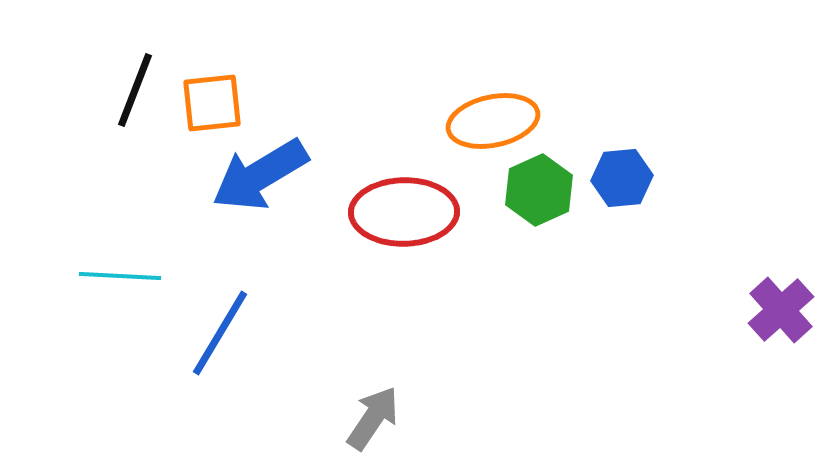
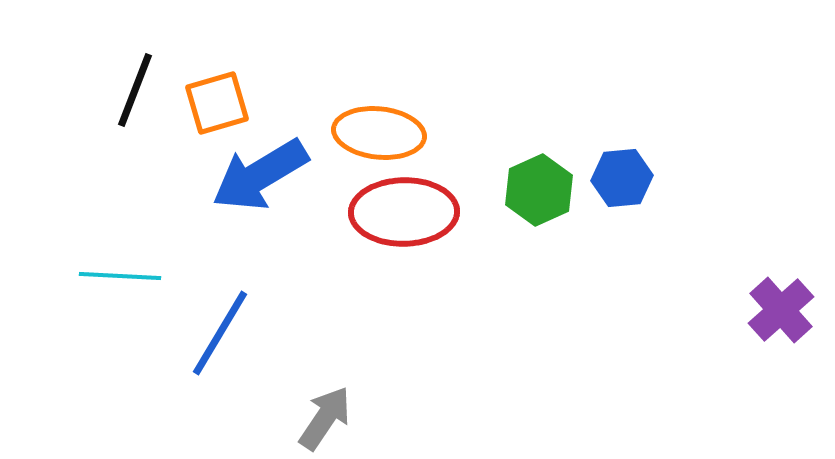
orange square: moved 5 px right; rotated 10 degrees counterclockwise
orange ellipse: moved 114 px left, 12 px down; rotated 18 degrees clockwise
gray arrow: moved 48 px left
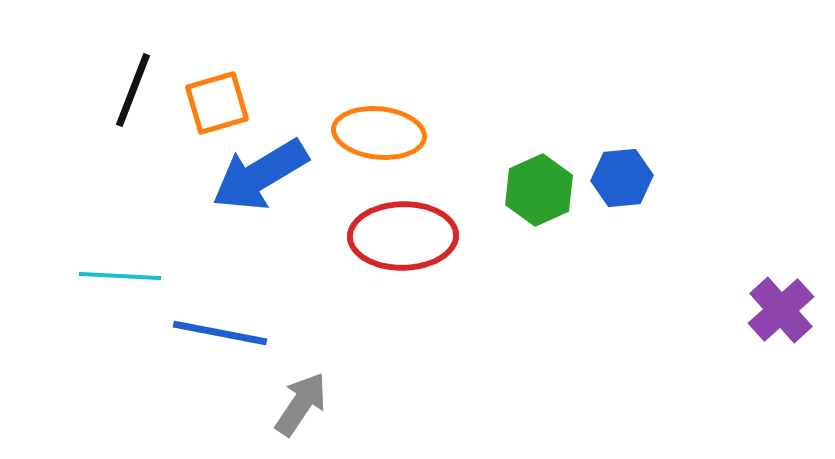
black line: moved 2 px left
red ellipse: moved 1 px left, 24 px down
blue line: rotated 70 degrees clockwise
gray arrow: moved 24 px left, 14 px up
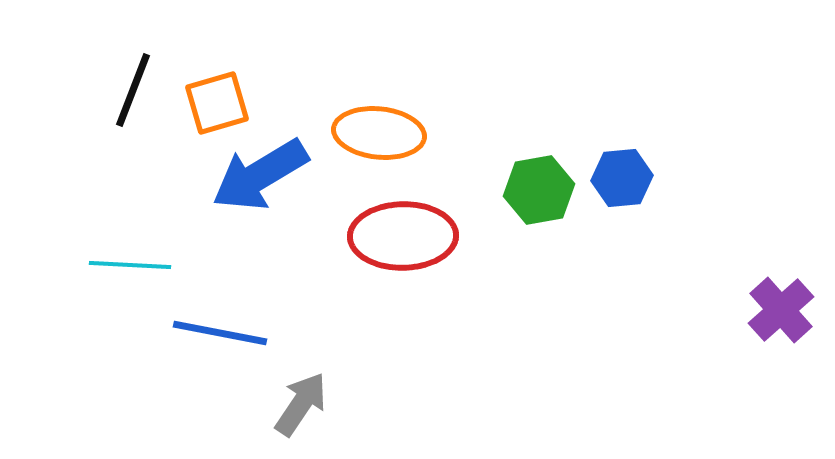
green hexagon: rotated 14 degrees clockwise
cyan line: moved 10 px right, 11 px up
